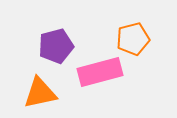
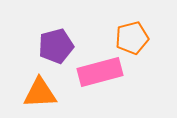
orange pentagon: moved 1 px left, 1 px up
orange triangle: rotated 9 degrees clockwise
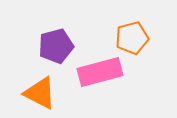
orange triangle: rotated 30 degrees clockwise
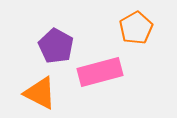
orange pentagon: moved 4 px right, 10 px up; rotated 16 degrees counterclockwise
purple pentagon: rotated 28 degrees counterclockwise
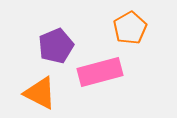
orange pentagon: moved 6 px left
purple pentagon: rotated 20 degrees clockwise
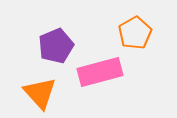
orange pentagon: moved 5 px right, 5 px down
orange triangle: rotated 21 degrees clockwise
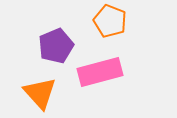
orange pentagon: moved 25 px left, 12 px up; rotated 20 degrees counterclockwise
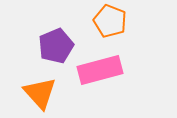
pink rectangle: moved 2 px up
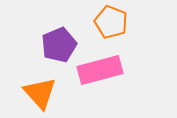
orange pentagon: moved 1 px right, 1 px down
purple pentagon: moved 3 px right, 1 px up
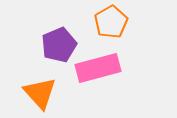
orange pentagon: rotated 20 degrees clockwise
pink rectangle: moved 2 px left, 2 px up
